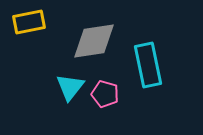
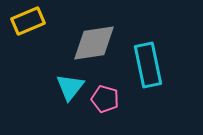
yellow rectangle: moved 1 px left, 1 px up; rotated 12 degrees counterclockwise
gray diamond: moved 2 px down
pink pentagon: moved 5 px down
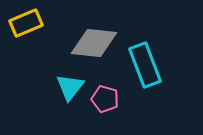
yellow rectangle: moved 2 px left, 2 px down
gray diamond: rotated 15 degrees clockwise
cyan rectangle: moved 3 px left; rotated 9 degrees counterclockwise
